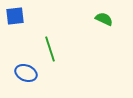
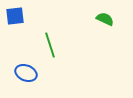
green semicircle: moved 1 px right
green line: moved 4 px up
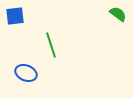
green semicircle: moved 13 px right, 5 px up; rotated 12 degrees clockwise
green line: moved 1 px right
